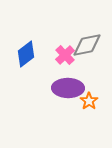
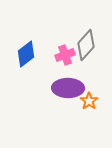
gray diamond: moved 1 px left; rotated 36 degrees counterclockwise
pink cross: rotated 24 degrees clockwise
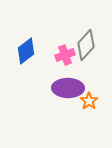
blue diamond: moved 3 px up
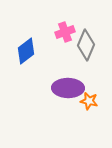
gray diamond: rotated 20 degrees counterclockwise
pink cross: moved 23 px up
orange star: rotated 24 degrees counterclockwise
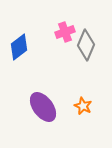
blue diamond: moved 7 px left, 4 px up
purple ellipse: moved 25 px left, 19 px down; rotated 52 degrees clockwise
orange star: moved 6 px left, 5 px down; rotated 12 degrees clockwise
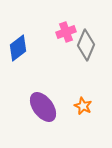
pink cross: moved 1 px right
blue diamond: moved 1 px left, 1 px down
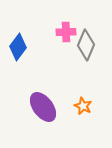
pink cross: rotated 18 degrees clockwise
blue diamond: moved 1 px up; rotated 16 degrees counterclockwise
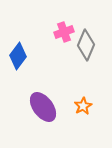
pink cross: moved 2 px left; rotated 18 degrees counterclockwise
blue diamond: moved 9 px down
orange star: rotated 18 degrees clockwise
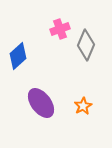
pink cross: moved 4 px left, 3 px up
blue diamond: rotated 12 degrees clockwise
purple ellipse: moved 2 px left, 4 px up
